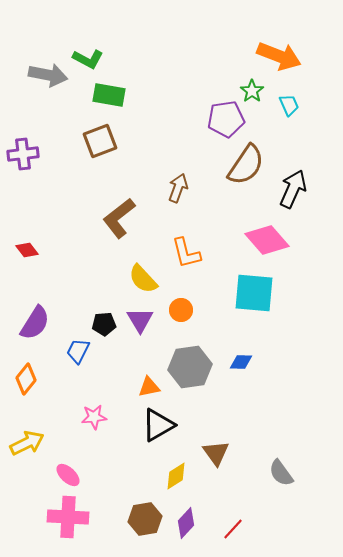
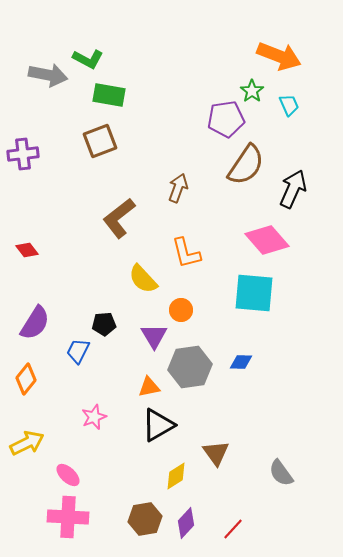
purple triangle: moved 14 px right, 16 px down
pink star: rotated 15 degrees counterclockwise
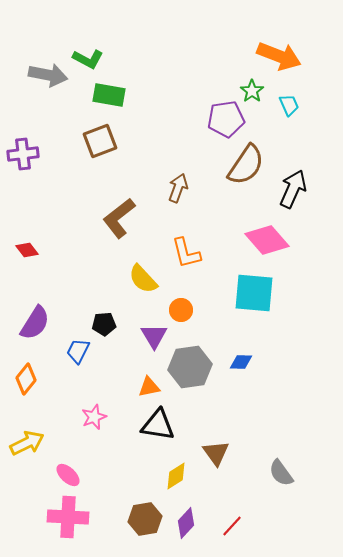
black triangle: rotated 39 degrees clockwise
red line: moved 1 px left, 3 px up
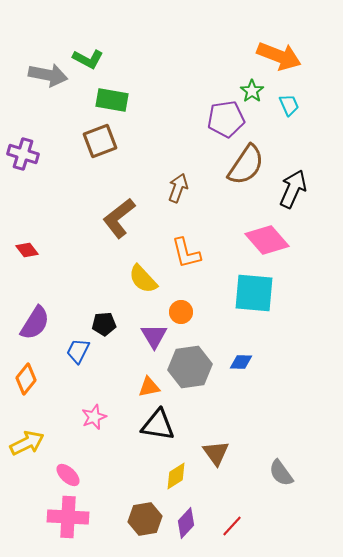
green rectangle: moved 3 px right, 5 px down
purple cross: rotated 24 degrees clockwise
orange circle: moved 2 px down
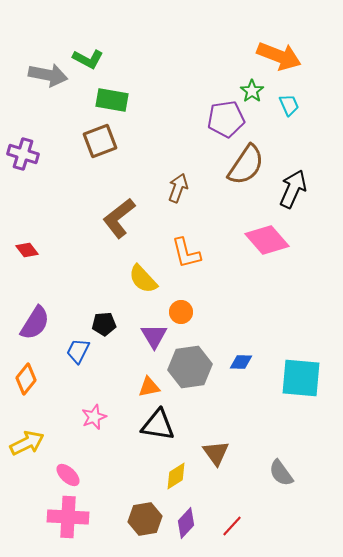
cyan square: moved 47 px right, 85 px down
